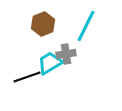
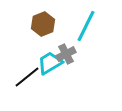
gray cross: rotated 18 degrees counterclockwise
black line: rotated 20 degrees counterclockwise
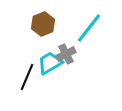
cyan line: moved 3 px right, 2 px down; rotated 12 degrees clockwise
black line: rotated 28 degrees counterclockwise
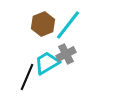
cyan line: moved 21 px left, 3 px up
cyan trapezoid: moved 3 px left
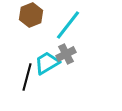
brown hexagon: moved 12 px left, 9 px up
black line: rotated 8 degrees counterclockwise
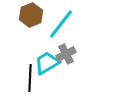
cyan line: moved 7 px left, 1 px up
black line: moved 3 px right, 1 px down; rotated 12 degrees counterclockwise
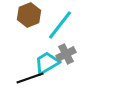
brown hexagon: moved 2 px left
cyan line: moved 1 px left, 1 px down
black line: rotated 68 degrees clockwise
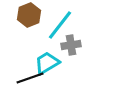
gray cross: moved 5 px right, 9 px up; rotated 18 degrees clockwise
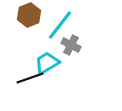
gray cross: rotated 36 degrees clockwise
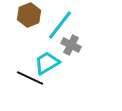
black line: rotated 44 degrees clockwise
